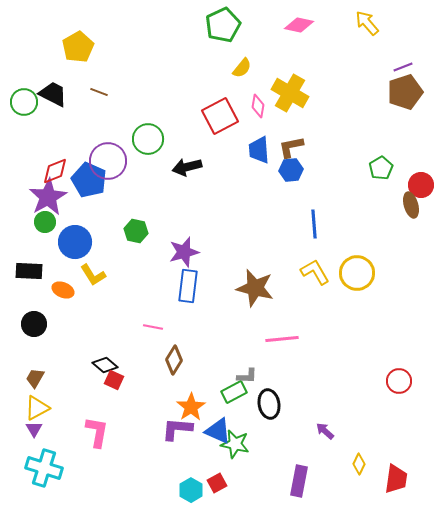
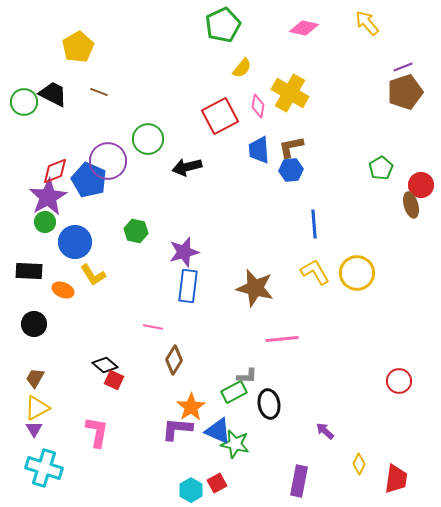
pink diamond at (299, 25): moved 5 px right, 3 px down
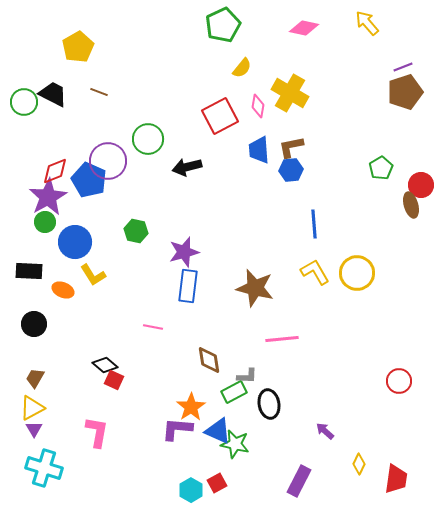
brown diamond at (174, 360): moved 35 px right; rotated 40 degrees counterclockwise
yellow triangle at (37, 408): moved 5 px left
purple rectangle at (299, 481): rotated 16 degrees clockwise
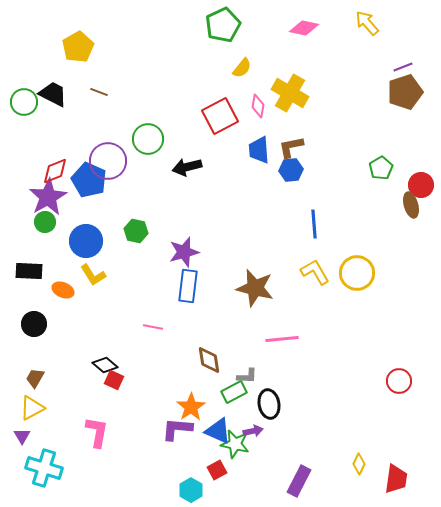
blue circle at (75, 242): moved 11 px right, 1 px up
purple triangle at (34, 429): moved 12 px left, 7 px down
purple arrow at (325, 431): moved 72 px left; rotated 126 degrees clockwise
red square at (217, 483): moved 13 px up
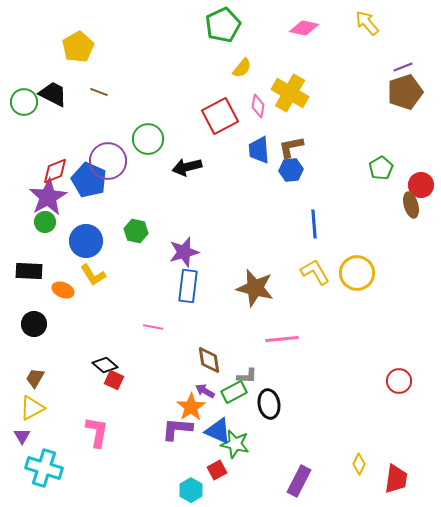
purple arrow at (253, 431): moved 48 px left, 40 px up; rotated 138 degrees counterclockwise
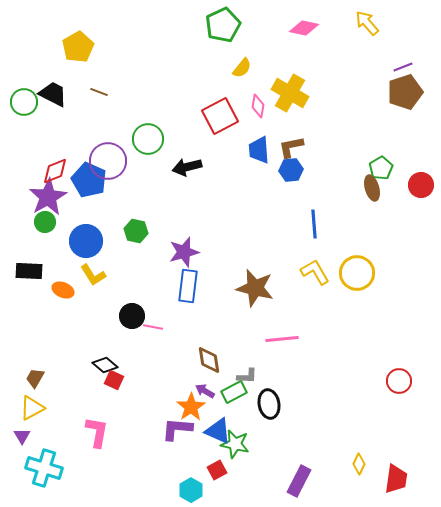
brown ellipse at (411, 205): moved 39 px left, 17 px up
black circle at (34, 324): moved 98 px right, 8 px up
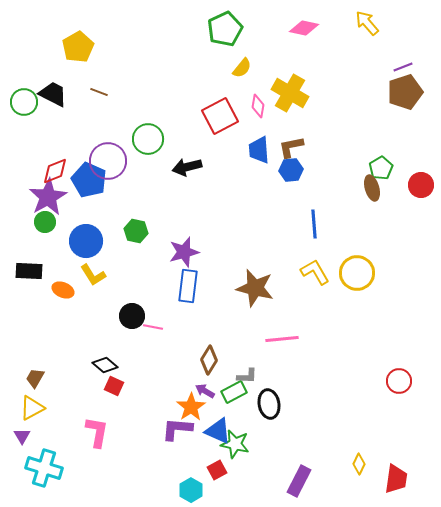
green pentagon at (223, 25): moved 2 px right, 4 px down
brown diamond at (209, 360): rotated 40 degrees clockwise
red square at (114, 380): moved 6 px down
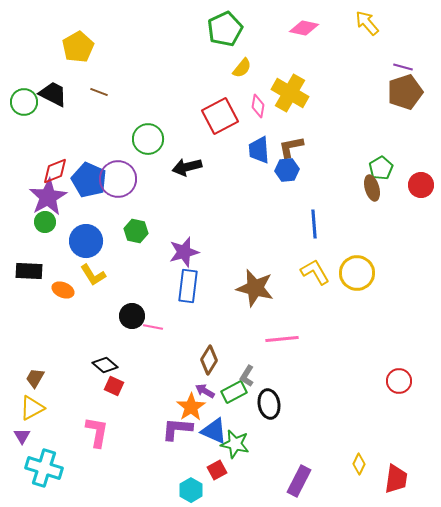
purple line at (403, 67): rotated 36 degrees clockwise
purple circle at (108, 161): moved 10 px right, 18 px down
blue hexagon at (291, 170): moved 4 px left
gray L-shape at (247, 376): rotated 120 degrees clockwise
blue triangle at (218, 431): moved 4 px left
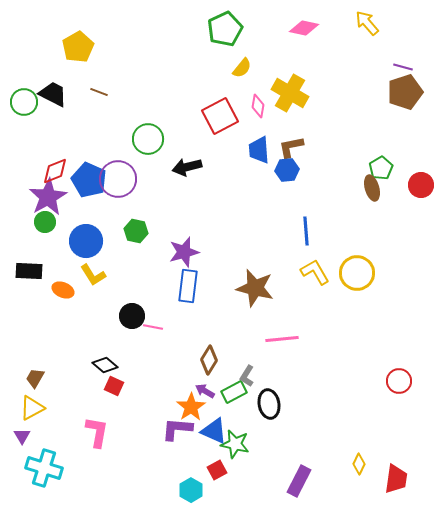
blue line at (314, 224): moved 8 px left, 7 px down
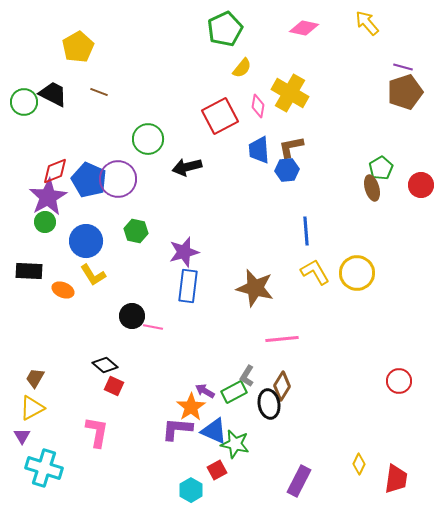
brown diamond at (209, 360): moved 73 px right, 26 px down
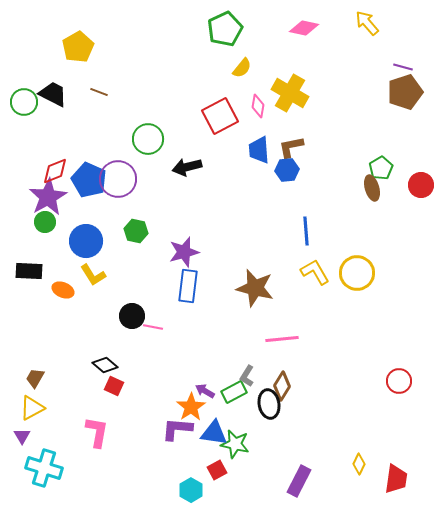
blue triangle at (214, 431): moved 2 px down; rotated 16 degrees counterclockwise
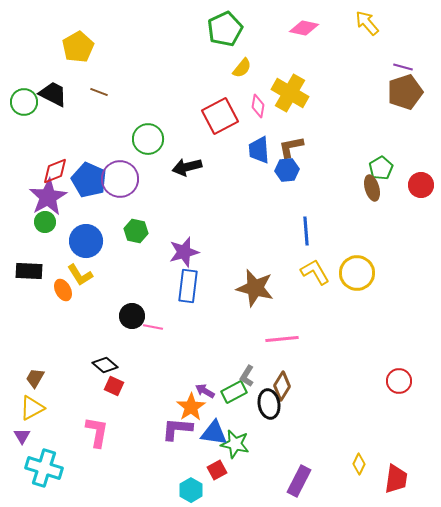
purple circle at (118, 179): moved 2 px right
yellow L-shape at (93, 275): moved 13 px left
orange ellipse at (63, 290): rotated 40 degrees clockwise
